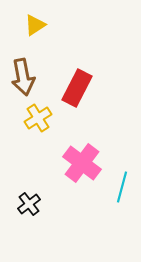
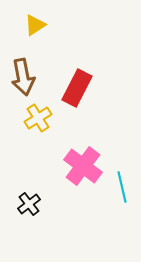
pink cross: moved 1 px right, 3 px down
cyan line: rotated 28 degrees counterclockwise
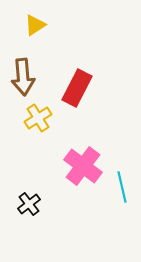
brown arrow: rotated 6 degrees clockwise
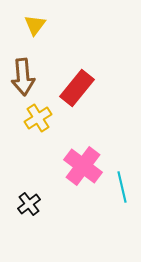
yellow triangle: rotated 20 degrees counterclockwise
red rectangle: rotated 12 degrees clockwise
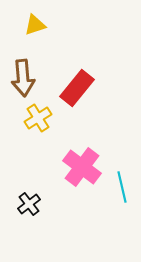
yellow triangle: rotated 35 degrees clockwise
brown arrow: moved 1 px down
pink cross: moved 1 px left, 1 px down
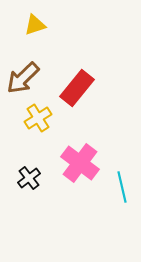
brown arrow: rotated 51 degrees clockwise
pink cross: moved 2 px left, 4 px up
black cross: moved 26 px up
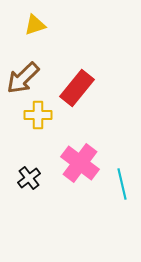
yellow cross: moved 3 px up; rotated 32 degrees clockwise
cyan line: moved 3 px up
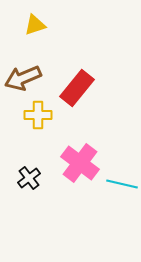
brown arrow: rotated 21 degrees clockwise
cyan line: rotated 64 degrees counterclockwise
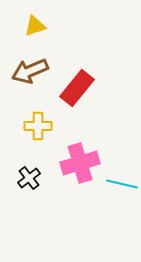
yellow triangle: moved 1 px down
brown arrow: moved 7 px right, 7 px up
yellow cross: moved 11 px down
pink cross: rotated 36 degrees clockwise
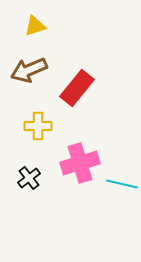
brown arrow: moved 1 px left, 1 px up
